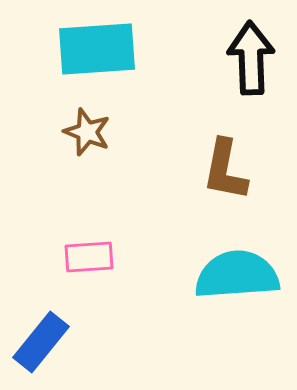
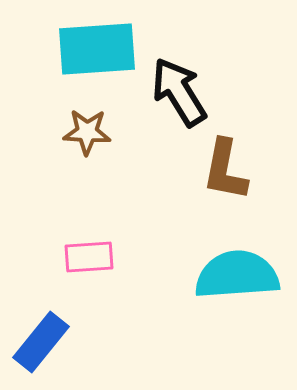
black arrow: moved 72 px left, 34 px down; rotated 30 degrees counterclockwise
brown star: rotated 18 degrees counterclockwise
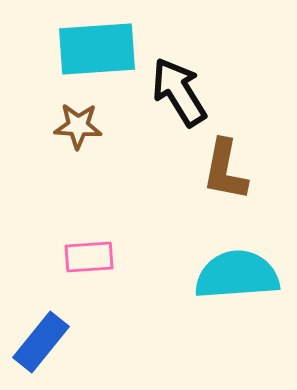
brown star: moved 9 px left, 6 px up
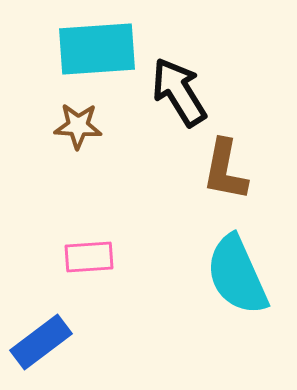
cyan semicircle: rotated 110 degrees counterclockwise
blue rectangle: rotated 14 degrees clockwise
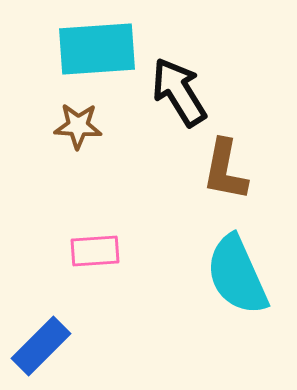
pink rectangle: moved 6 px right, 6 px up
blue rectangle: moved 4 px down; rotated 8 degrees counterclockwise
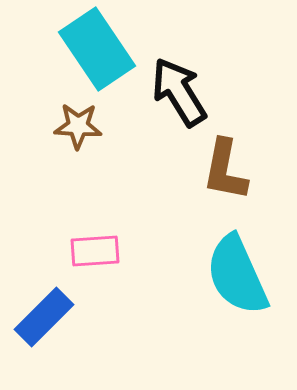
cyan rectangle: rotated 60 degrees clockwise
blue rectangle: moved 3 px right, 29 px up
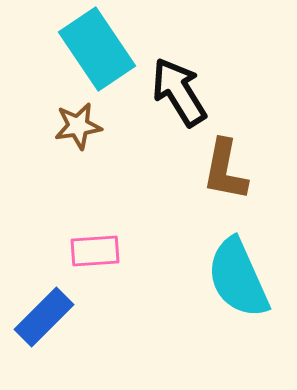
brown star: rotated 12 degrees counterclockwise
cyan semicircle: moved 1 px right, 3 px down
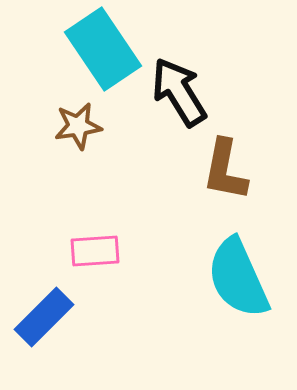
cyan rectangle: moved 6 px right
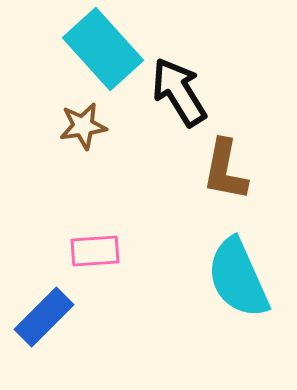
cyan rectangle: rotated 8 degrees counterclockwise
brown star: moved 5 px right
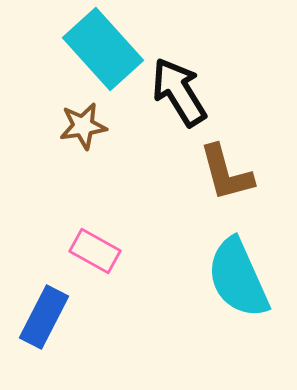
brown L-shape: moved 1 px right, 3 px down; rotated 26 degrees counterclockwise
pink rectangle: rotated 33 degrees clockwise
blue rectangle: rotated 18 degrees counterclockwise
